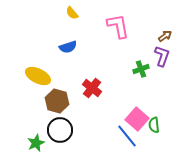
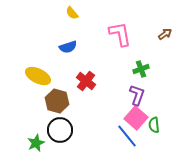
pink L-shape: moved 2 px right, 8 px down
brown arrow: moved 2 px up
purple L-shape: moved 25 px left, 39 px down
red cross: moved 6 px left, 7 px up
pink square: moved 1 px left, 1 px up
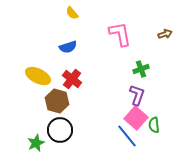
brown arrow: rotated 16 degrees clockwise
red cross: moved 14 px left, 2 px up
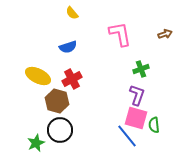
red cross: rotated 24 degrees clockwise
pink square: rotated 25 degrees counterclockwise
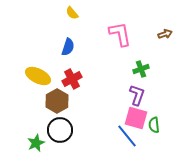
blue semicircle: rotated 54 degrees counterclockwise
brown hexagon: rotated 15 degrees clockwise
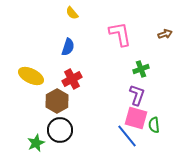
yellow ellipse: moved 7 px left
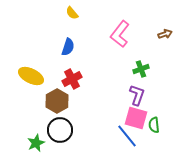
pink L-shape: rotated 132 degrees counterclockwise
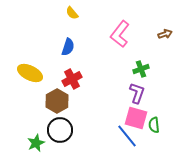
yellow ellipse: moved 1 px left, 3 px up
purple L-shape: moved 2 px up
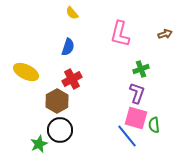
pink L-shape: rotated 24 degrees counterclockwise
yellow ellipse: moved 4 px left, 1 px up
green star: moved 3 px right, 1 px down
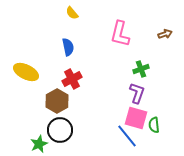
blue semicircle: rotated 30 degrees counterclockwise
